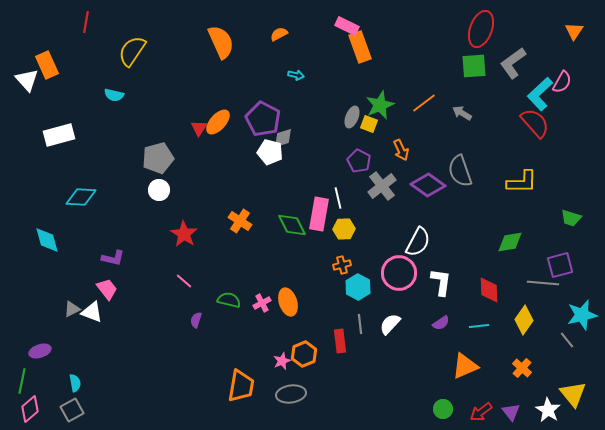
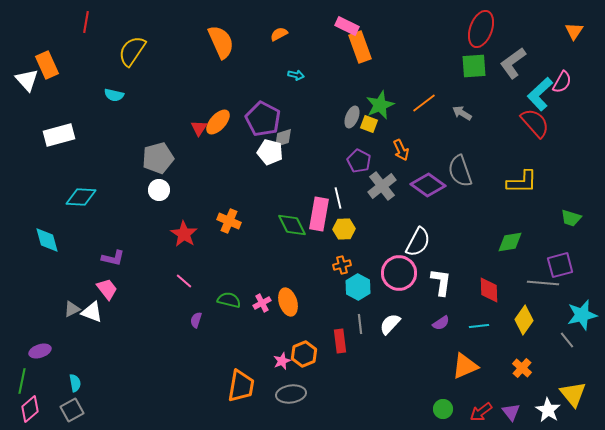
orange cross at (240, 221): moved 11 px left; rotated 10 degrees counterclockwise
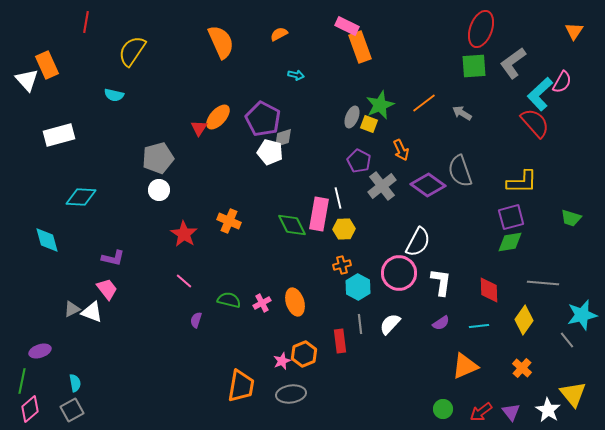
orange ellipse at (218, 122): moved 5 px up
purple square at (560, 265): moved 49 px left, 48 px up
orange ellipse at (288, 302): moved 7 px right
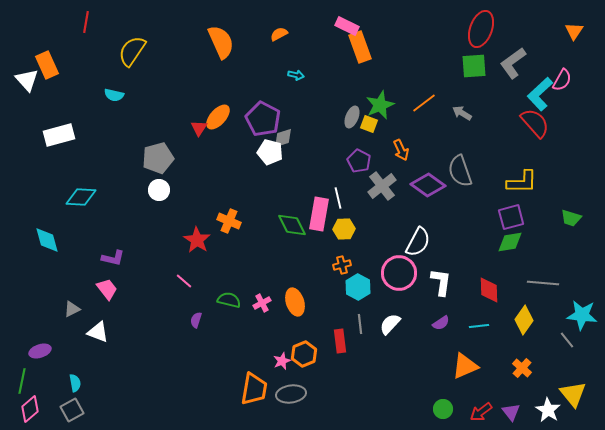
pink semicircle at (562, 82): moved 2 px up
red star at (184, 234): moved 13 px right, 6 px down
white triangle at (92, 312): moved 6 px right, 20 px down
cyan star at (582, 315): rotated 20 degrees clockwise
orange trapezoid at (241, 386): moved 13 px right, 3 px down
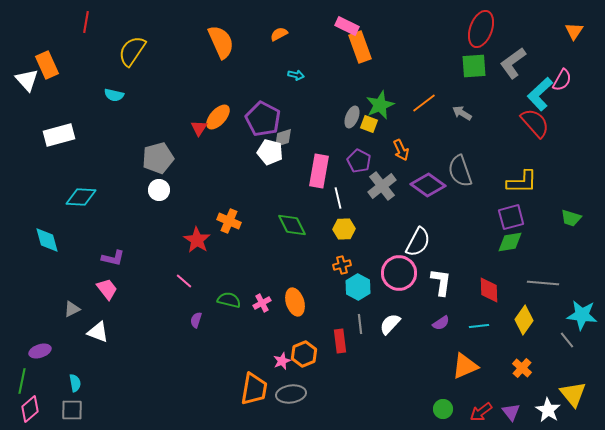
pink rectangle at (319, 214): moved 43 px up
gray square at (72, 410): rotated 30 degrees clockwise
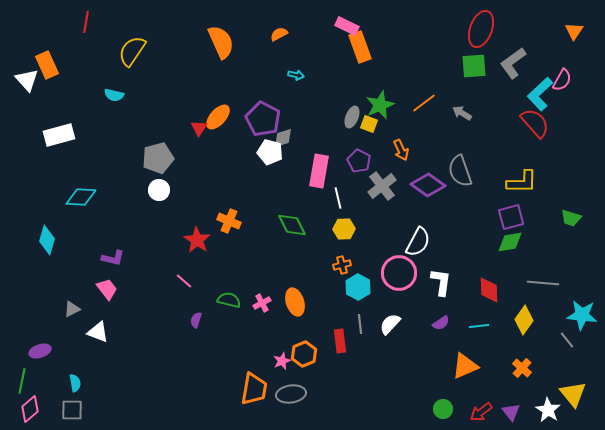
cyan diamond at (47, 240): rotated 32 degrees clockwise
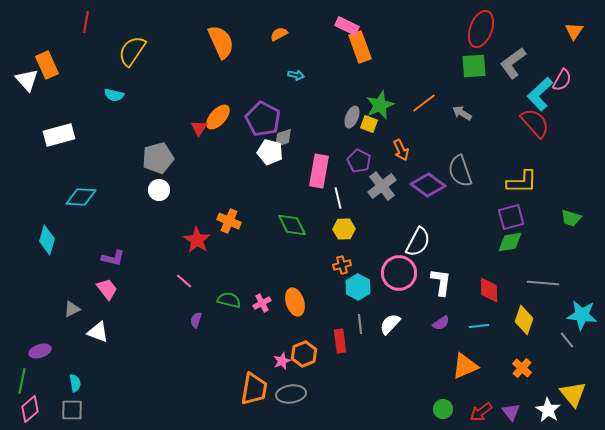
yellow diamond at (524, 320): rotated 16 degrees counterclockwise
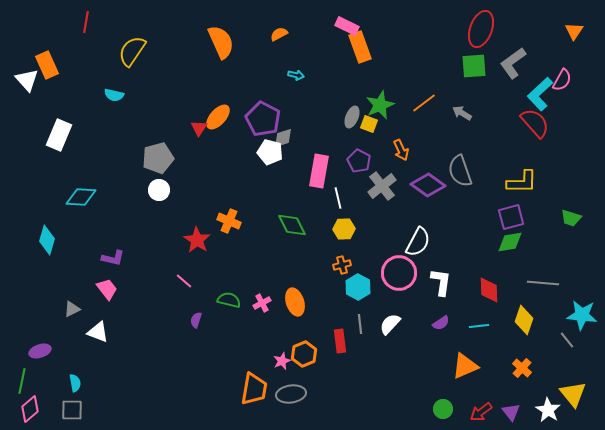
white rectangle at (59, 135): rotated 52 degrees counterclockwise
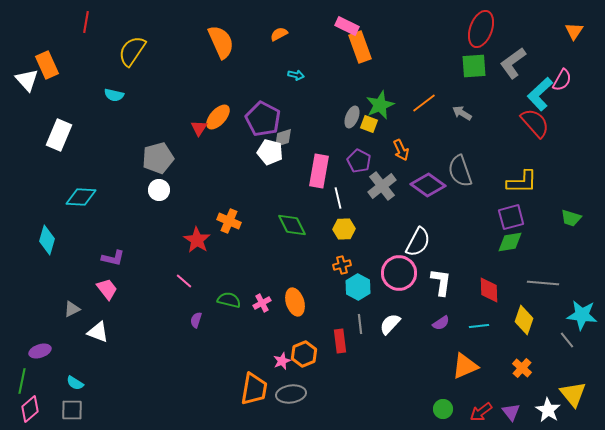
cyan semicircle at (75, 383): rotated 132 degrees clockwise
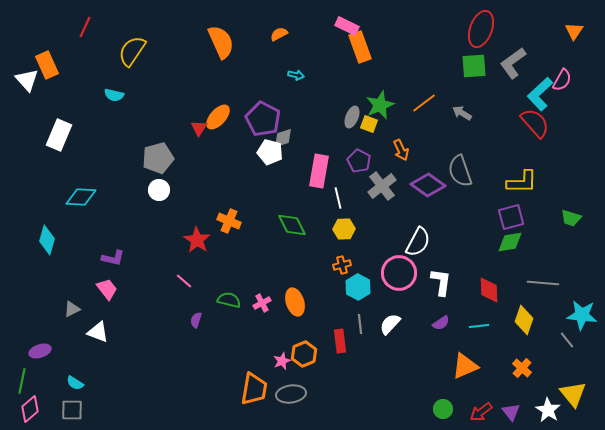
red line at (86, 22): moved 1 px left, 5 px down; rotated 15 degrees clockwise
